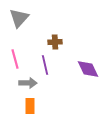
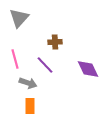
purple line: rotated 30 degrees counterclockwise
gray arrow: rotated 18 degrees clockwise
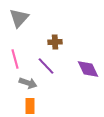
purple line: moved 1 px right, 1 px down
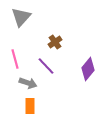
gray triangle: moved 2 px right, 1 px up
brown cross: rotated 32 degrees counterclockwise
purple diamond: rotated 65 degrees clockwise
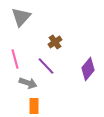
orange rectangle: moved 4 px right
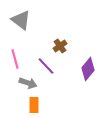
gray triangle: moved 3 px down; rotated 35 degrees counterclockwise
brown cross: moved 5 px right, 4 px down
orange rectangle: moved 1 px up
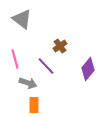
gray triangle: moved 1 px right, 1 px up
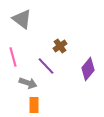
pink line: moved 2 px left, 2 px up
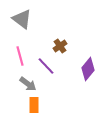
pink line: moved 7 px right, 1 px up
gray arrow: moved 1 px down; rotated 18 degrees clockwise
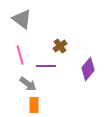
pink line: moved 1 px up
purple line: rotated 48 degrees counterclockwise
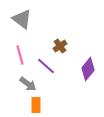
purple line: rotated 42 degrees clockwise
orange rectangle: moved 2 px right
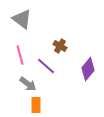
brown cross: rotated 24 degrees counterclockwise
